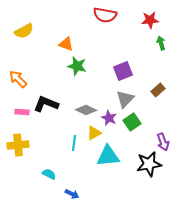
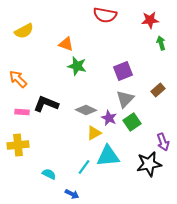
cyan line: moved 10 px right, 24 px down; rotated 28 degrees clockwise
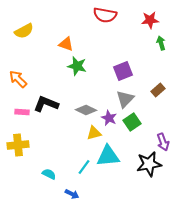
yellow triangle: rotated 14 degrees clockwise
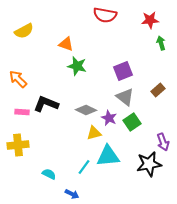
gray triangle: moved 2 px up; rotated 36 degrees counterclockwise
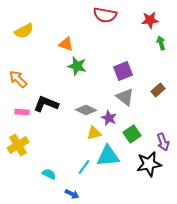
green square: moved 12 px down
yellow cross: rotated 25 degrees counterclockwise
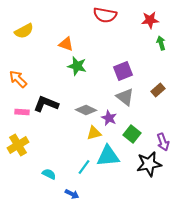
green square: rotated 18 degrees counterclockwise
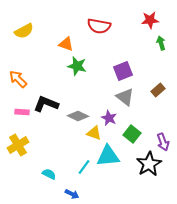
red semicircle: moved 6 px left, 11 px down
gray diamond: moved 8 px left, 6 px down
yellow triangle: rotated 35 degrees clockwise
black star: rotated 20 degrees counterclockwise
